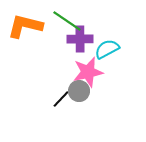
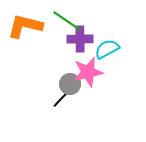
gray circle: moved 9 px left, 7 px up
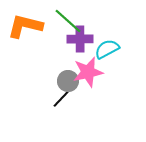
green line: moved 1 px right; rotated 8 degrees clockwise
gray circle: moved 2 px left, 3 px up
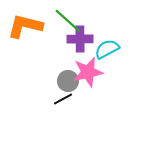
black line: moved 2 px right; rotated 18 degrees clockwise
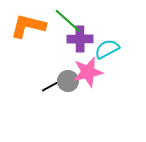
orange L-shape: moved 3 px right
black line: moved 12 px left, 13 px up
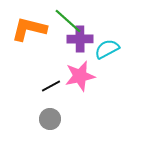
orange L-shape: moved 1 px right, 3 px down
pink star: moved 8 px left, 4 px down
gray circle: moved 18 px left, 38 px down
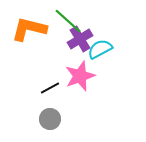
purple cross: rotated 30 degrees counterclockwise
cyan semicircle: moved 7 px left
pink star: rotated 8 degrees counterclockwise
black line: moved 1 px left, 2 px down
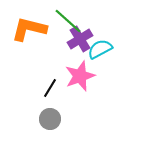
black line: rotated 30 degrees counterclockwise
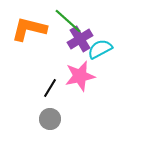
pink star: rotated 8 degrees clockwise
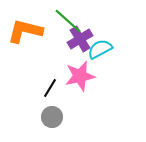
orange L-shape: moved 4 px left, 2 px down
gray circle: moved 2 px right, 2 px up
